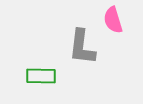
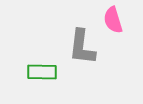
green rectangle: moved 1 px right, 4 px up
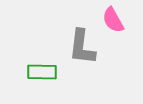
pink semicircle: rotated 12 degrees counterclockwise
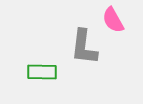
gray L-shape: moved 2 px right
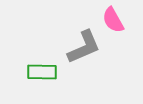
gray L-shape: rotated 120 degrees counterclockwise
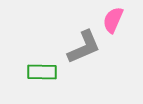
pink semicircle: rotated 52 degrees clockwise
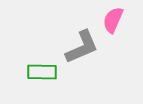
gray L-shape: moved 2 px left
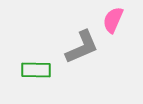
green rectangle: moved 6 px left, 2 px up
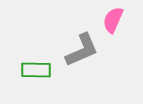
gray L-shape: moved 3 px down
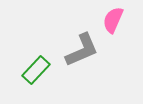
green rectangle: rotated 48 degrees counterclockwise
